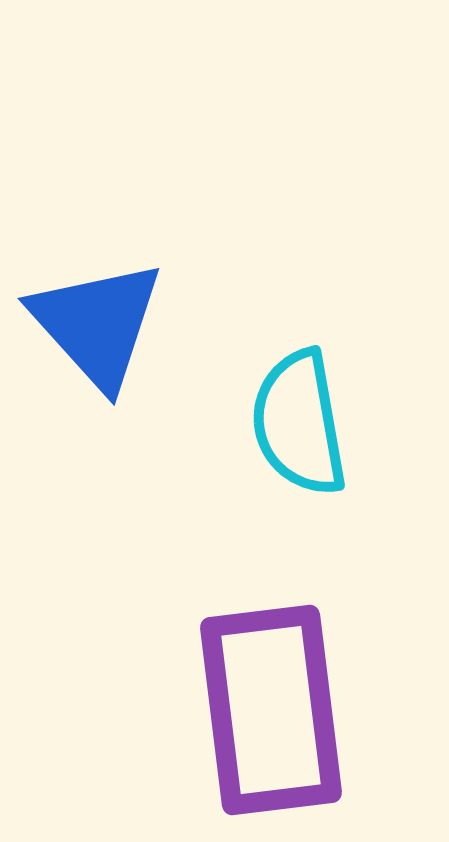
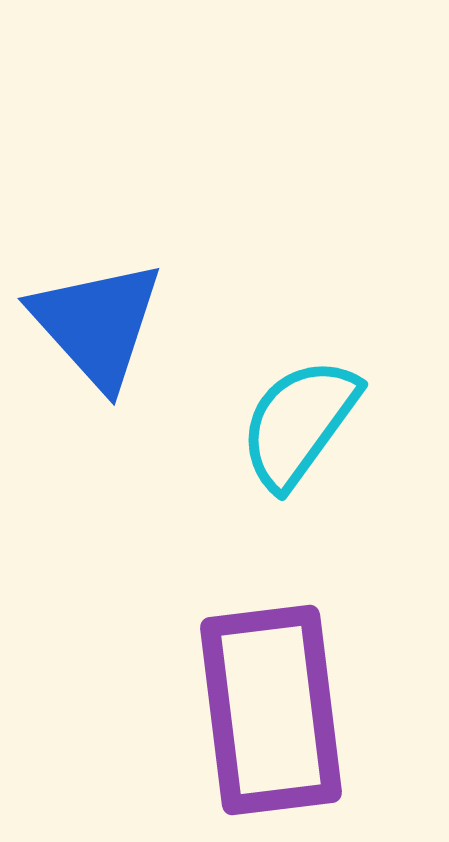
cyan semicircle: rotated 46 degrees clockwise
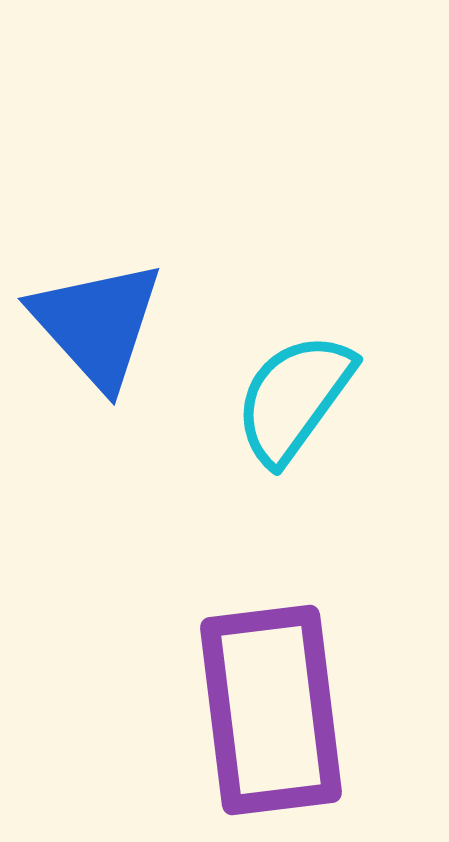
cyan semicircle: moved 5 px left, 25 px up
